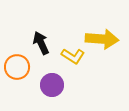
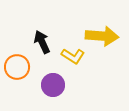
yellow arrow: moved 3 px up
black arrow: moved 1 px right, 1 px up
purple circle: moved 1 px right
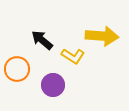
black arrow: moved 2 px up; rotated 25 degrees counterclockwise
orange circle: moved 2 px down
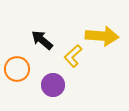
yellow L-shape: rotated 105 degrees clockwise
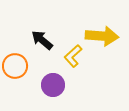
orange circle: moved 2 px left, 3 px up
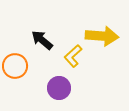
purple circle: moved 6 px right, 3 px down
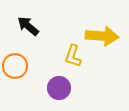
black arrow: moved 14 px left, 14 px up
yellow L-shape: rotated 30 degrees counterclockwise
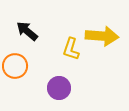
black arrow: moved 1 px left, 5 px down
yellow L-shape: moved 2 px left, 7 px up
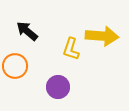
purple circle: moved 1 px left, 1 px up
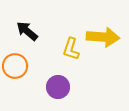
yellow arrow: moved 1 px right, 1 px down
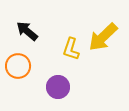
yellow arrow: rotated 132 degrees clockwise
orange circle: moved 3 px right
